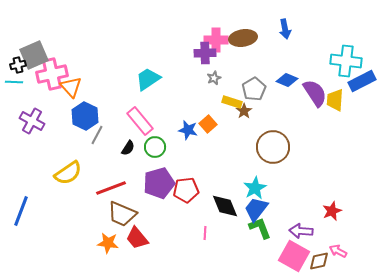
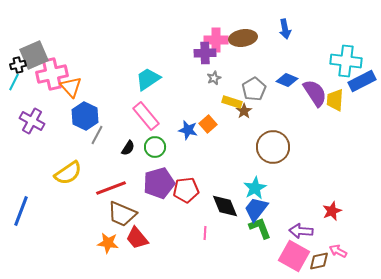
cyan line at (14, 82): rotated 66 degrees counterclockwise
pink rectangle at (140, 121): moved 6 px right, 5 px up
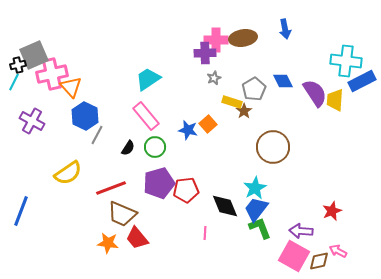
blue diamond at (287, 80): moved 4 px left, 1 px down; rotated 40 degrees clockwise
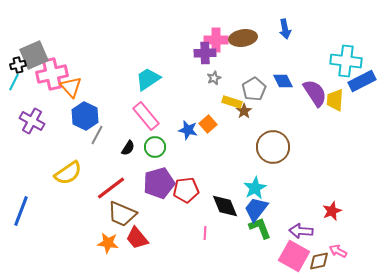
red line at (111, 188): rotated 16 degrees counterclockwise
